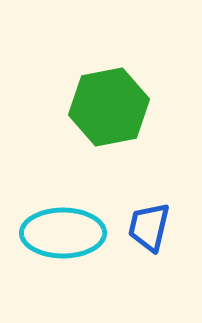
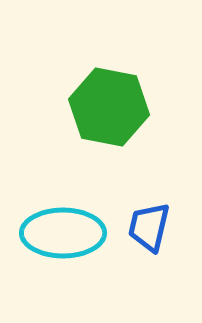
green hexagon: rotated 22 degrees clockwise
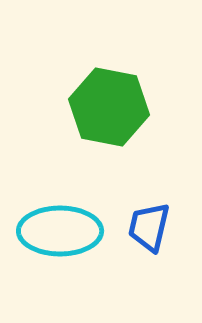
cyan ellipse: moved 3 px left, 2 px up
